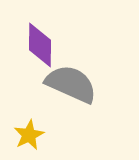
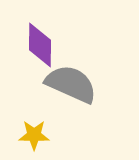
yellow star: moved 5 px right; rotated 28 degrees clockwise
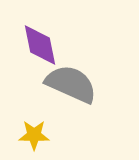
purple diamond: rotated 12 degrees counterclockwise
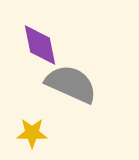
yellow star: moved 2 px left, 2 px up
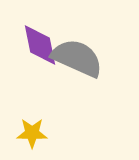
gray semicircle: moved 6 px right, 26 px up
